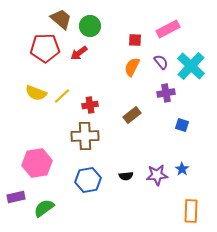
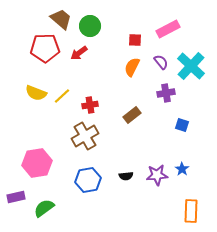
brown cross: rotated 28 degrees counterclockwise
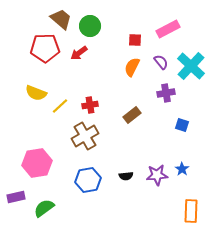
yellow line: moved 2 px left, 10 px down
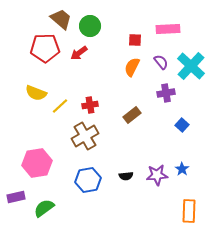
pink rectangle: rotated 25 degrees clockwise
blue square: rotated 24 degrees clockwise
orange rectangle: moved 2 px left
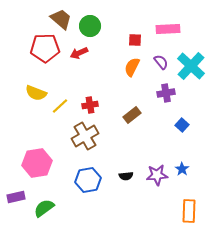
red arrow: rotated 12 degrees clockwise
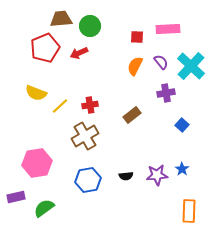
brown trapezoid: rotated 45 degrees counterclockwise
red square: moved 2 px right, 3 px up
red pentagon: rotated 20 degrees counterclockwise
orange semicircle: moved 3 px right, 1 px up
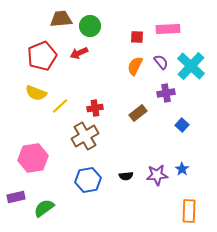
red pentagon: moved 3 px left, 8 px down
red cross: moved 5 px right, 3 px down
brown rectangle: moved 6 px right, 2 px up
pink hexagon: moved 4 px left, 5 px up
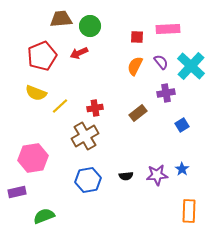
blue square: rotated 16 degrees clockwise
purple rectangle: moved 1 px right, 5 px up
green semicircle: moved 8 px down; rotated 15 degrees clockwise
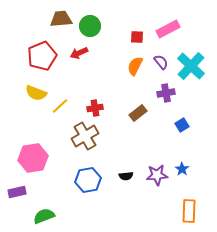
pink rectangle: rotated 25 degrees counterclockwise
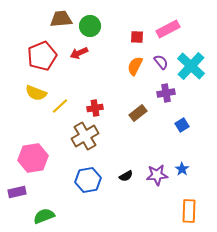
black semicircle: rotated 24 degrees counterclockwise
